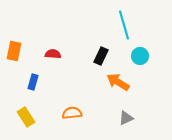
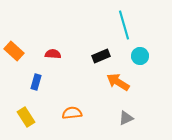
orange rectangle: rotated 60 degrees counterclockwise
black rectangle: rotated 42 degrees clockwise
blue rectangle: moved 3 px right
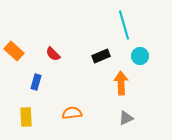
red semicircle: rotated 140 degrees counterclockwise
orange arrow: moved 3 px right, 1 px down; rotated 55 degrees clockwise
yellow rectangle: rotated 30 degrees clockwise
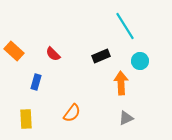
cyan line: moved 1 px right, 1 px down; rotated 16 degrees counterclockwise
cyan circle: moved 5 px down
orange semicircle: rotated 132 degrees clockwise
yellow rectangle: moved 2 px down
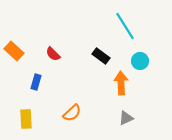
black rectangle: rotated 60 degrees clockwise
orange semicircle: rotated 12 degrees clockwise
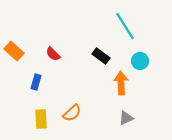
yellow rectangle: moved 15 px right
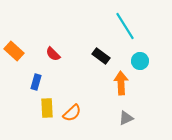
yellow rectangle: moved 6 px right, 11 px up
